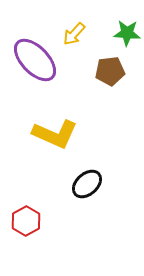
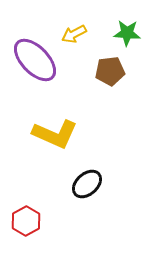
yellow arrow: rotated 20 degrees clockwise
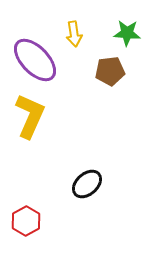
yellow arrow: rotated 70 degrees counterclockwise
yellow L-shape: moved 25 px left, 18 px up; rotated 90 degrees counterclockwise
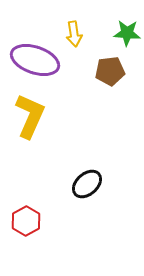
purple ellipse: rotated 27 degrees counterclockwise
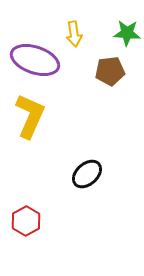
black ellipse: moved 10 px up
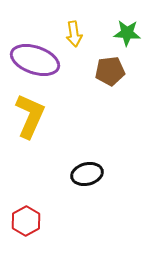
black ellipse: rotated 28 degrees clockwise
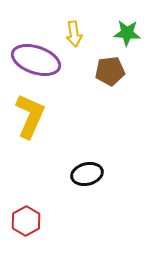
purple ellipse: moved 1 px right
